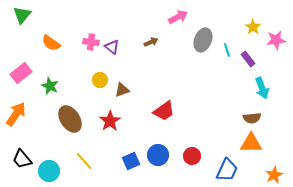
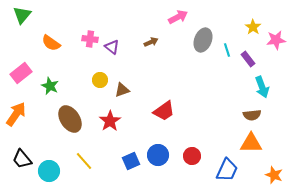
pink cross: moved 1 px left, 3 px up
cyan arrow: moved 1 px up
brown semicircle: moved 3 px up
orange star: rotated 24 degrees counterclockwise
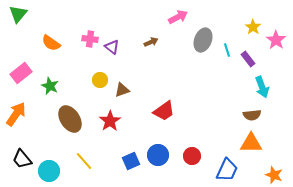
green triangle: moved 4 px left, 1 px up
pink star: rotated 30 degrees counterclockwise
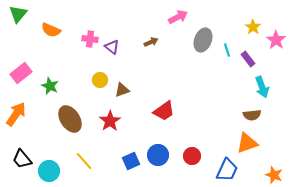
orange semicircle: moved 13 px up; rotated 12 degrees counterclockwise
orange triangle: moved 4 px left; rotated 20 degrees counterclockwise
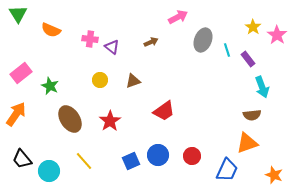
green triangle: rotated 12 degrees counterclockwise
pink star: moved 1 px right, 5 px up
brown triangle: moved 11 px right, 9 px up
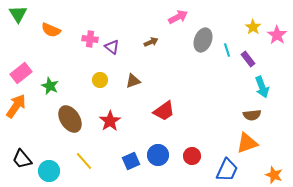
orange arrow: moved 8 px up
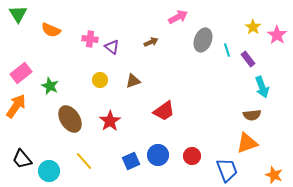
blue trapezoid: rotated 45 degrees counterclockwise
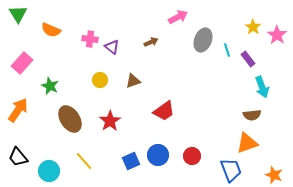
pink rectangle: moved 1 px right, 10 px up; rotated 10 degrees counterclockwise
orange arrow: moved 2 px right, 4 px down
black trapezoid: moved 4 px left, 2 px up
blue trapezoid: moved 4 px right
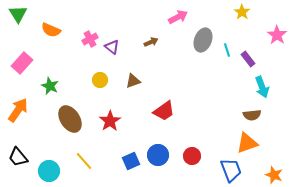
yellow star: moved 11 px left, 15 px up
pink cross: rotated 35 degrees counterclockwise
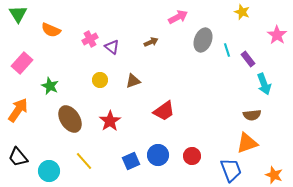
yellow star: rotated 14 degrees counterclockwise
cyan arrow: moved 2 px right, 3 px up
